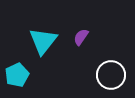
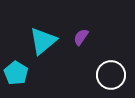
cyan triangle: rotated 12 degrees clockwise
cyan pentagon: moved 1 px left, 2 px up; rotated 15 degrees counterclockwise
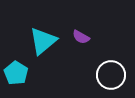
purple semicircle: rotated 96 degrees counterclockwise
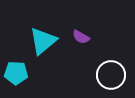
cyan pentagon: rotated 30 degrees counterclockwise
